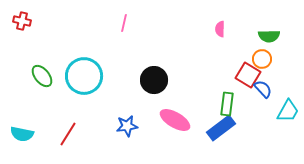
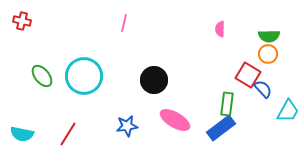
orange circle: moved 6 px right, 5 px up
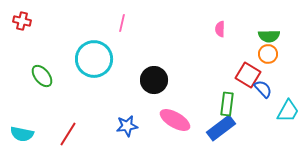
pink line: moved 2 px left
cyan circle: moved 10 px right, 17 px up
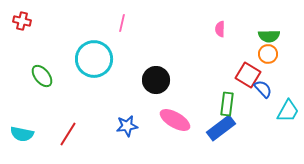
black circle: moved 2 px right
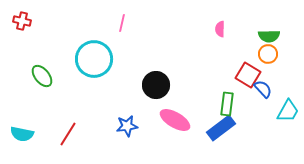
black circle: moved 5 px down
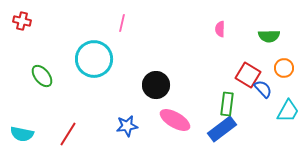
orange circle: moved 16 px right, 14 px down
blue rectangle: moved 1 px right, 1 px down
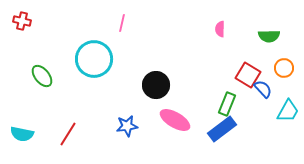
green rectangle: rotated 15 degrees clockwise
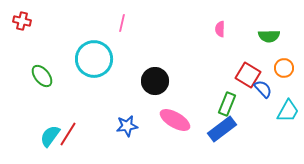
black circle: moved 1 px left, 4 px up
cyan semicircle: moved 28 px right, 2 px down; rotated 115 degrees clockwise
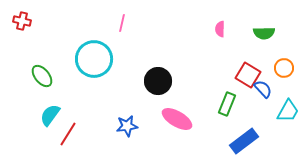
green semicircle: moved 5 px left, 3 px up
black circle: moved 3 px right
pink ellipse: moved 2 px right, 1 px up
blue rectangle: moved 22 px right, 12 px down
cyan semicircle: moved 21 px up
